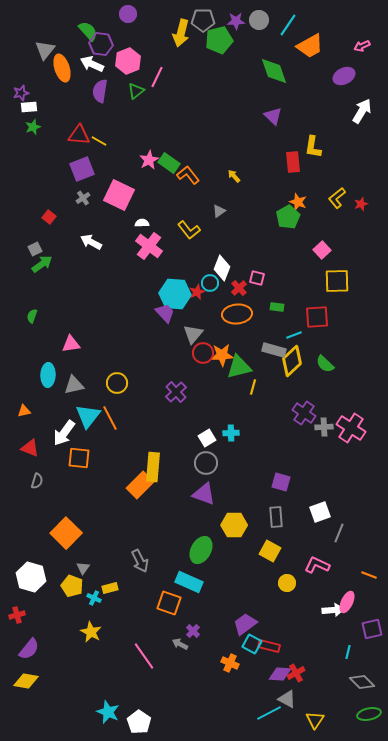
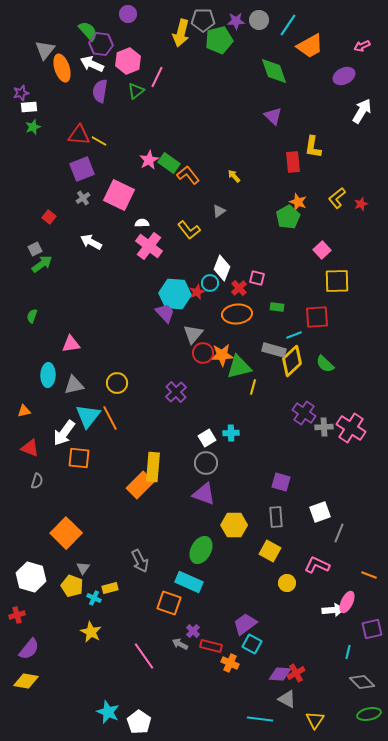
red rectangle at (269, 646): moved 58 px left
cyan line at (269, 713): moved 9 px left, 6 px down; rotated 35 degrees clockwise
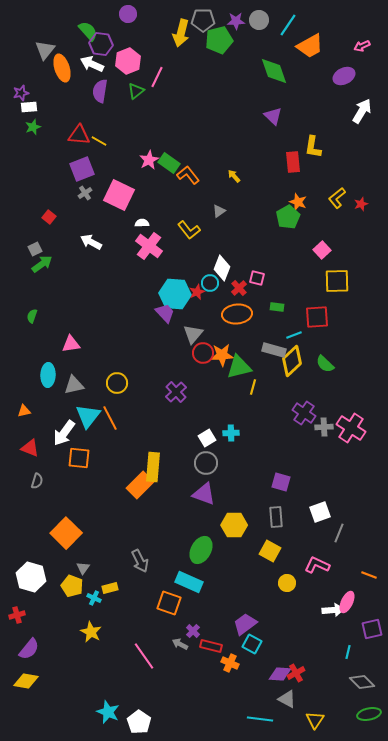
gray cross at (83, 198): moved 2 px right, 5 px up
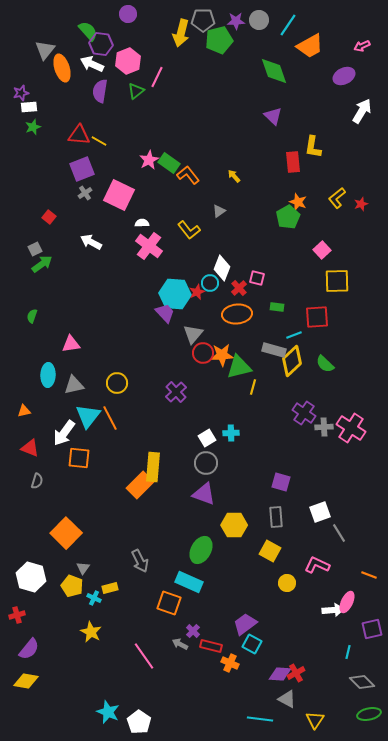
gray line at (339, 533): rotated 54 degrees counterclockwise
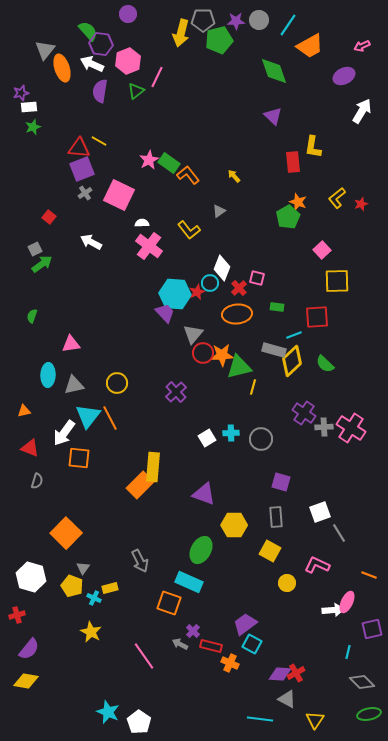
red triangle at (79, 135): moved 13 px down
gray circle at (206, 463): moved 55 px right, 24 px up
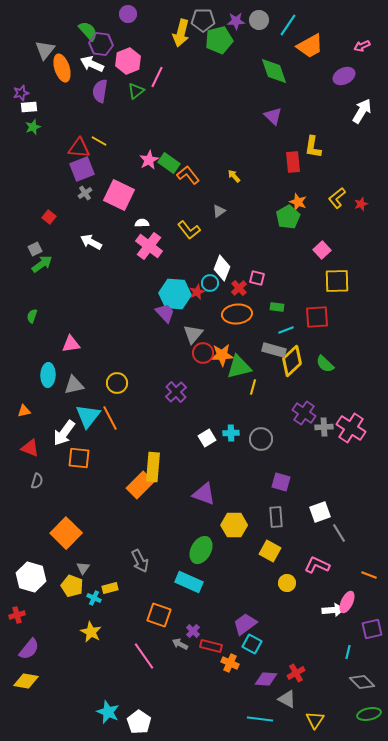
cyan line at (294, 335): moved 8 px left, 5 px up
orange square at (169, 603): moved 10 px left, 12 px down
purple diamond at (280, 674): moved 14 px left, 5 px down
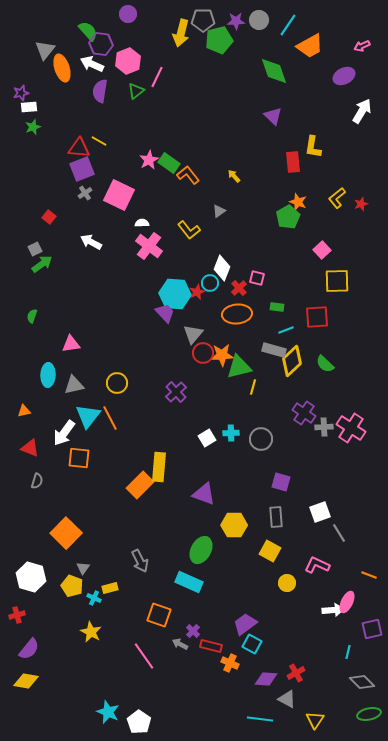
yellow rectangle at (153, 467): moved 6 px right
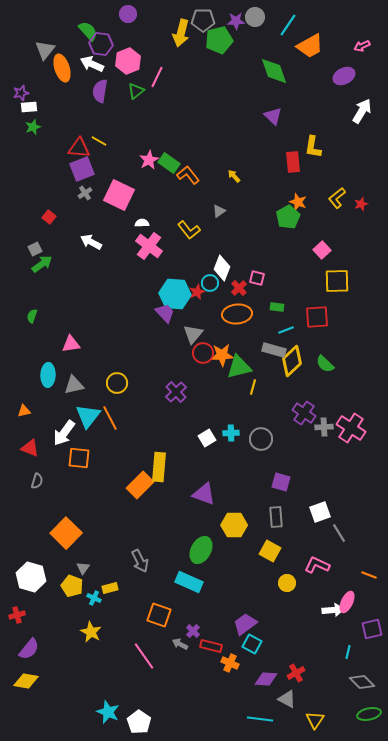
gray circle at (259, 20): moved 4 px left, 3 px up
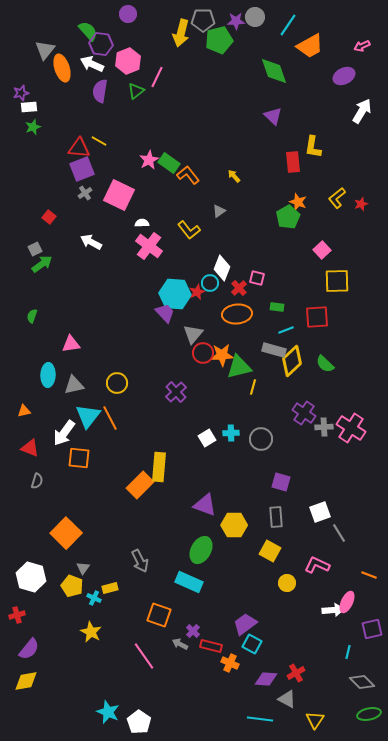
purple triangle at (204, 494): moved 1 px right, 11 px down
yellow diamond at (26, 681): rotated 20 degrees counterclockwise
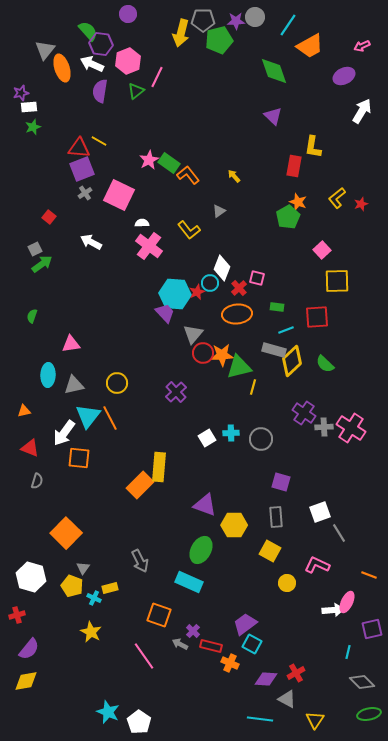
red rectangle at (293, 162): moved 1 px right, 4 px down; rotated 15 degrees clockwise
